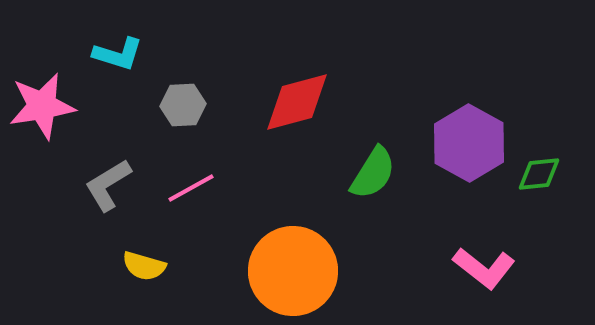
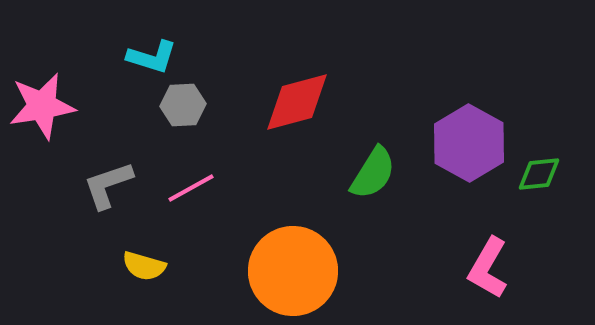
cyan L-shape: moved 34 px right, 3 px down
gray L-shape: rotated 12 degrees clockwise
pink L-shape: moved 4 px right; rotated 82 degrees clockwise
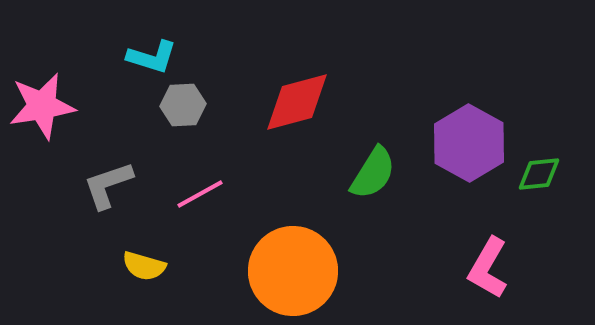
pink line: moved 9 px right, 6 px down
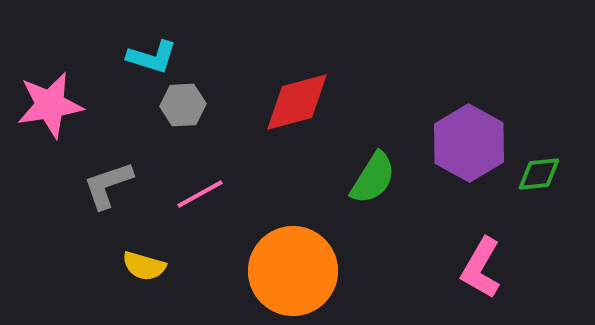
pink star: moved 8 px right, 1 px up
green semicircle: moved 5 px down
pink L-shape: moved 7 px left
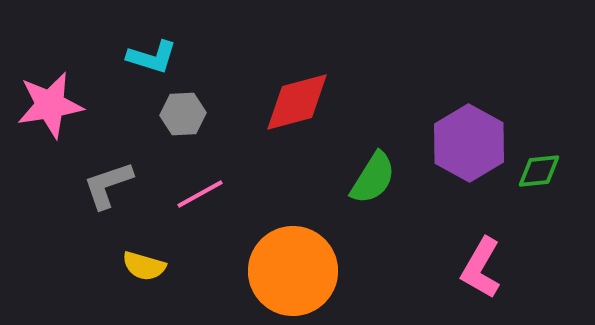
gray hexagon: moved 9 px down
green diamond: moved 3 px up
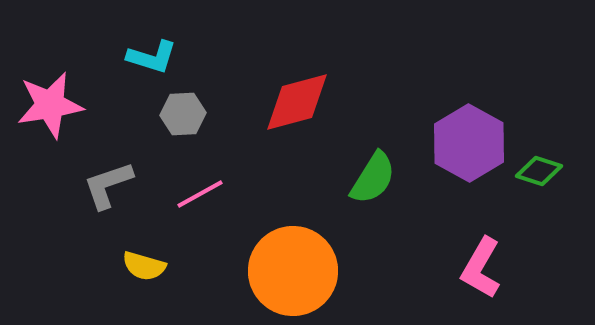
green diamond: rotated 24 degrees clockwise
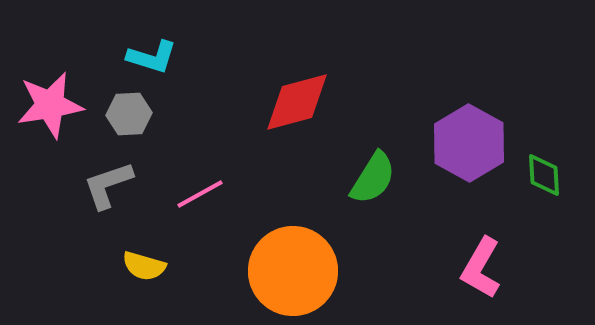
gray hexagon: moved 54 px left
green diamond: moved 5 px right, 4 px down; rotated 69 degrees clockwise
